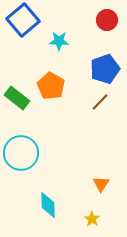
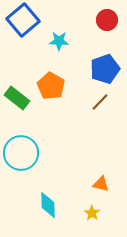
orange triangle: rotated 48 degrees counterclockwise
yellow star: moved 6 px up
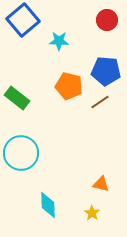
blue pentagon: moved 1 px right, 2 px down; rotated 24 degrees clockwise
orange pentagon: moved 18 px right; rotated 16 degrees counterclockwise
brown line: rotated 12 degrees clockwise
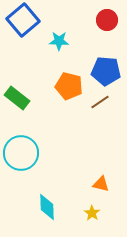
cyan diamond: moved 1 px left, 2 px down
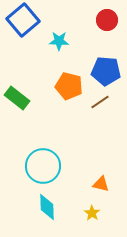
cyan circle: moved 22 px right, 13 px down
